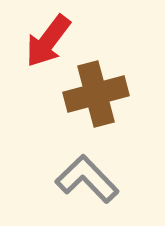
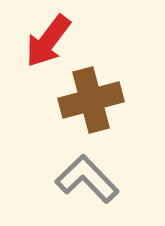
brown cross: moved 5 px left, 6 px down
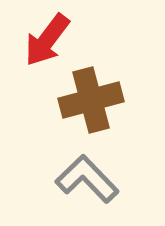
red arrow: moved 1 px left, 1 px up
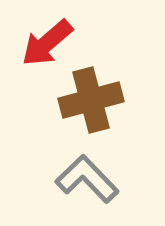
red arrow: moved 3 px down; rotated 12 degrees clockwise
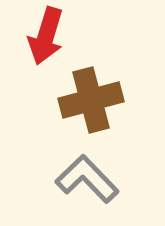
red arrow: moved 1 px left, 7 px up; rotated 32 degrees counterclockwise
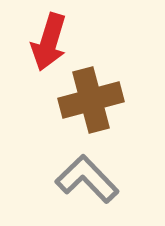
red arrow: moved 3 px right, 6 px down
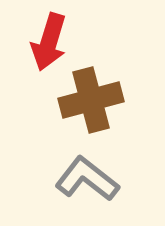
gray L-shape: rotated 8 degrees counterclockwise
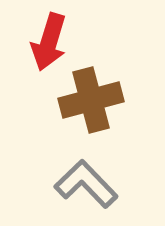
gray L-shape: moved 1 px left, 5 px down; rotated 8 degrees clockwise
